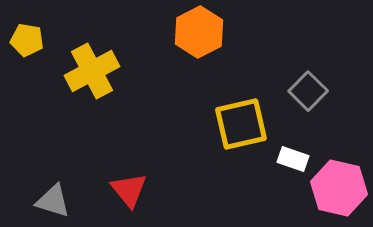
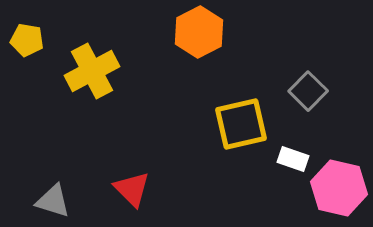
red triangle: moved 3 px right, 1 px up; rotated 6 degrees counterclockwise
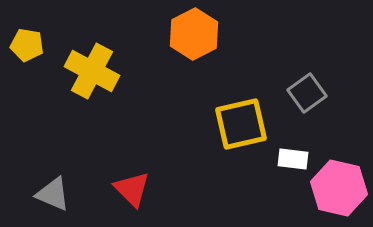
orange hexagon: moved 5 px left, 2 px down
yellow pentagon: moved 5 px down
yellow cross: rotated 34 degrees counterclockwise
gray square: moved 1 px left, 2 px down; rotated 9 degrees clockwise
white rectangle: rotated 12 degrees counterclockwise
gray triangle: moved 7 px up; rotated 6 degrees clockwise
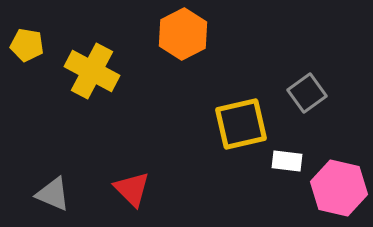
orange hexagon: moved 11 px left
white rectangle: moved 6 px left, 2 px down
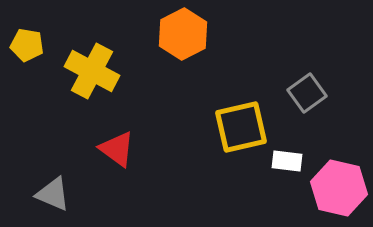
yellow square: moved 3 px down
red triangle: moved 15 px left, 40 px up; rotated 9 degrees counterclockwise
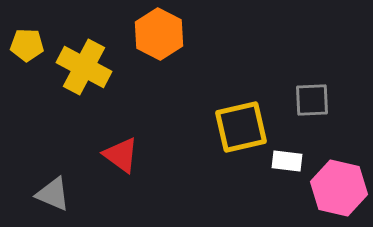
orange hexagon: moved 24 px left; rotated 6 degrees counterclockwise
yellow pentagon: rotated 8 degrees counterclockwise
yellow cross: moved 8 px left, 4 px up
gray square: moved 5 px right, 7 px down; rotated 33 degrees clockwise
red triangle: moved 4 px right, 6 px down
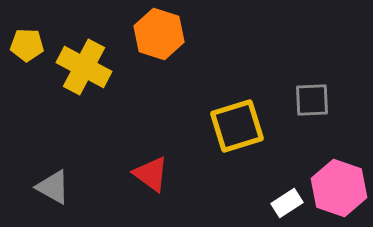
orange hexagon: rotated 9 degrees counterclockwise
yellow square: moved 4 px left, 1 px up; rotated 4 degrees counterclockwise
red triangle: moved 30 px right, 19 px down
white rectangle: moved 42 px down; rotated 40 degrees counterclockwise
pink hexagon: rotated 6 degrees clockwise
gray triangle: moved 7 px up; rotated 6 degrees clockwise
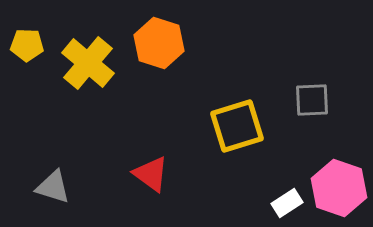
orange hexagon: moved 9 px down
yellow cross: moved 4 px right, 4 px up; rotated 12 degrees clockwise
gray triangle: rotated 12 degrees counterclockwise
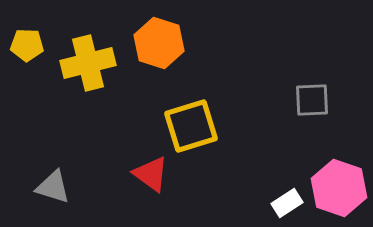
yellow cross: rotated 36 degrees clockwise
yellow square: moved 46 px left
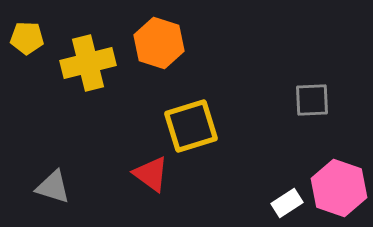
yellow pentagon: moved 7 px up
